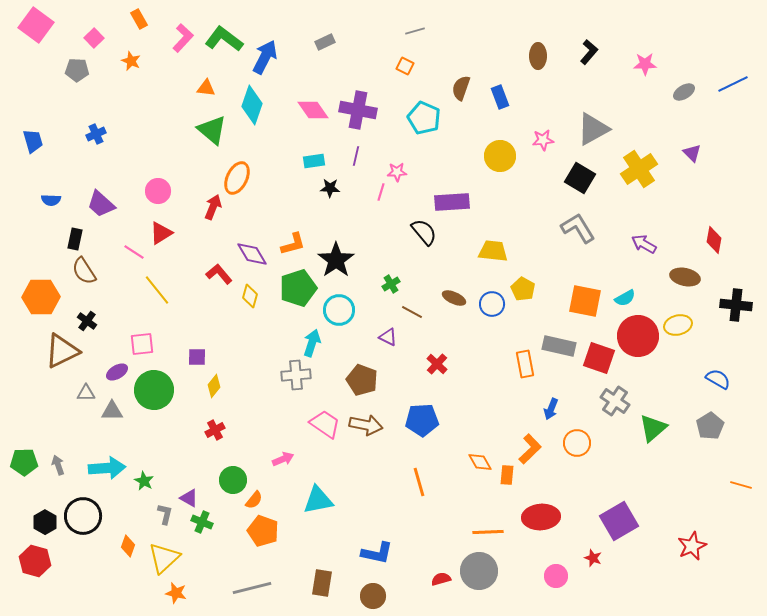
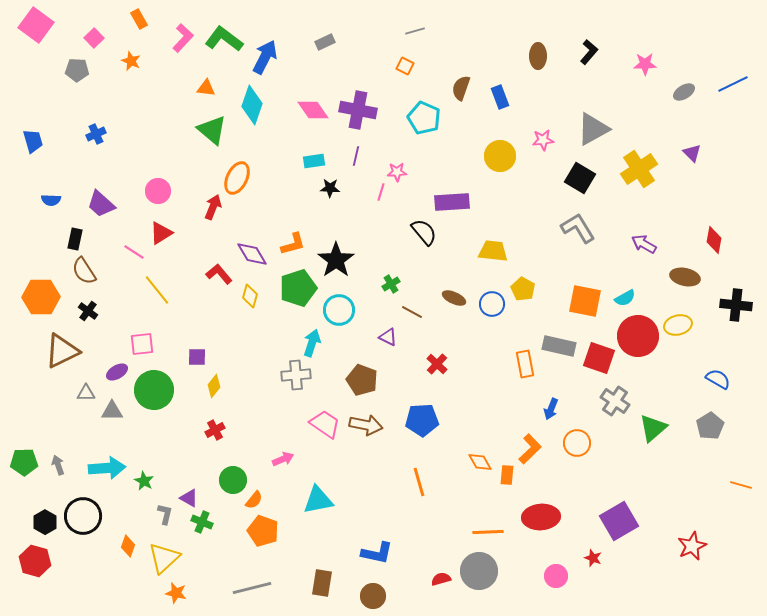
black cross at (87, 321): moved 1 px right, 10 px up
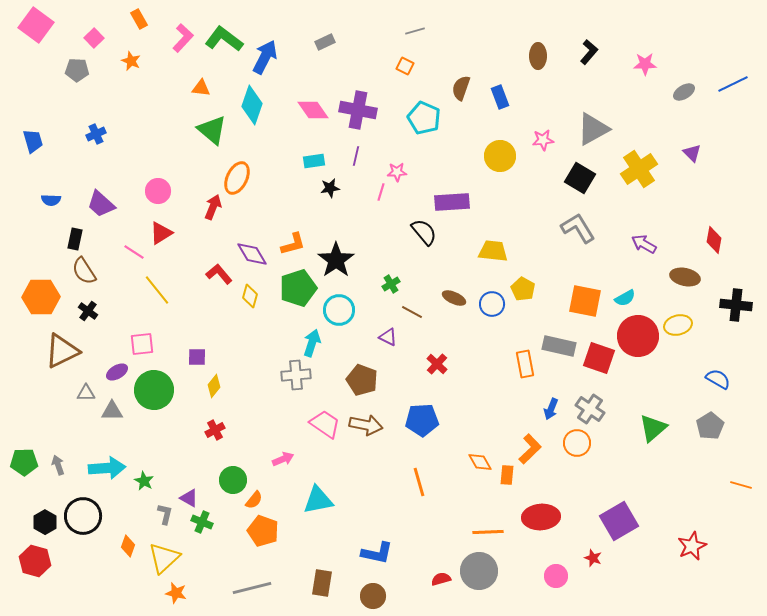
orange triangle at (206, 88): moved 5 px left
black star at (330, 188): rotated 12 degrees counterclockwise
gray cross at (615, 401): moved 25 px left, 8 px down
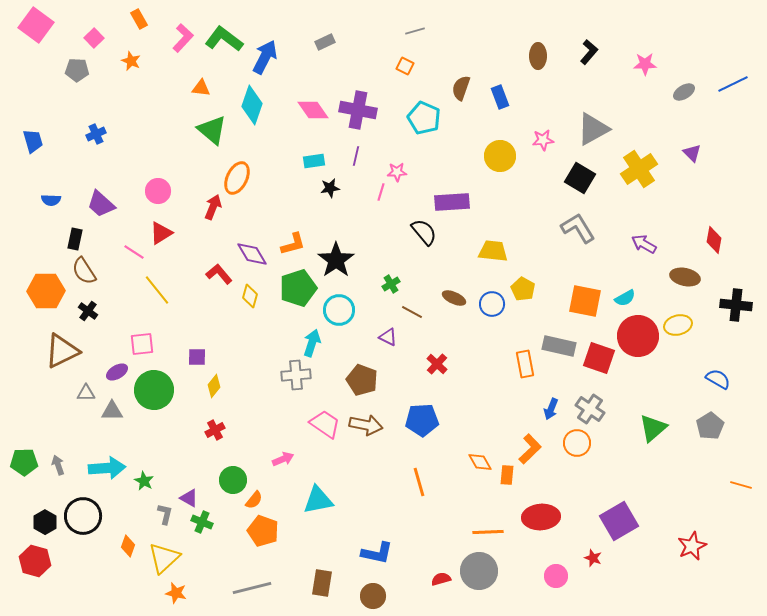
orange hexagon at (41, 297): moved 5 px right, 6 px up
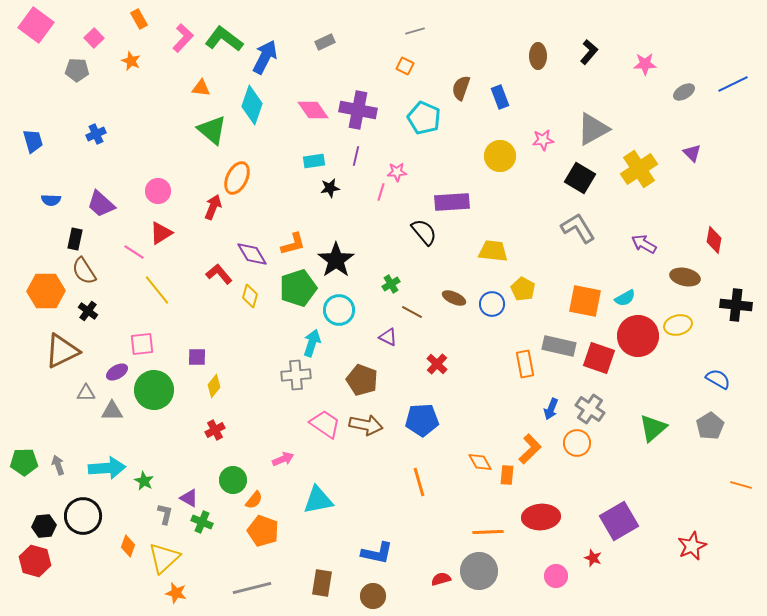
black hexagon at (45, 522): moved 1 px left, 4 px down; rotated 25 degrees clockwise
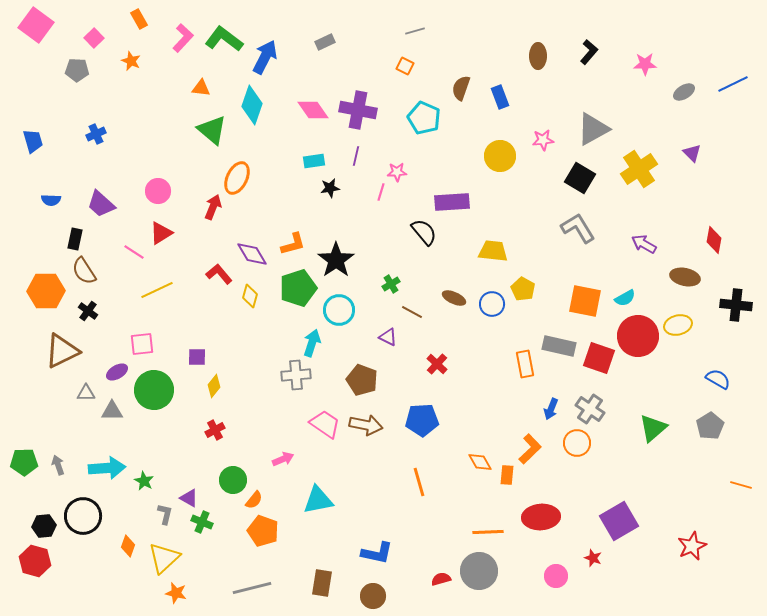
yellow line at (157, 290): rotated 76 degrees counterclockwise
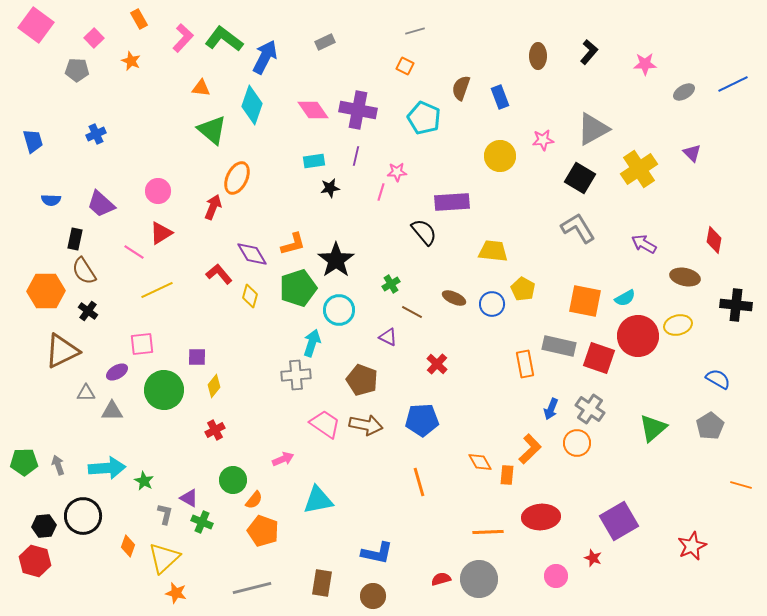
green circle at (154, 390): moved 10 px right
gray circle at (479, 571): moved 8 px down
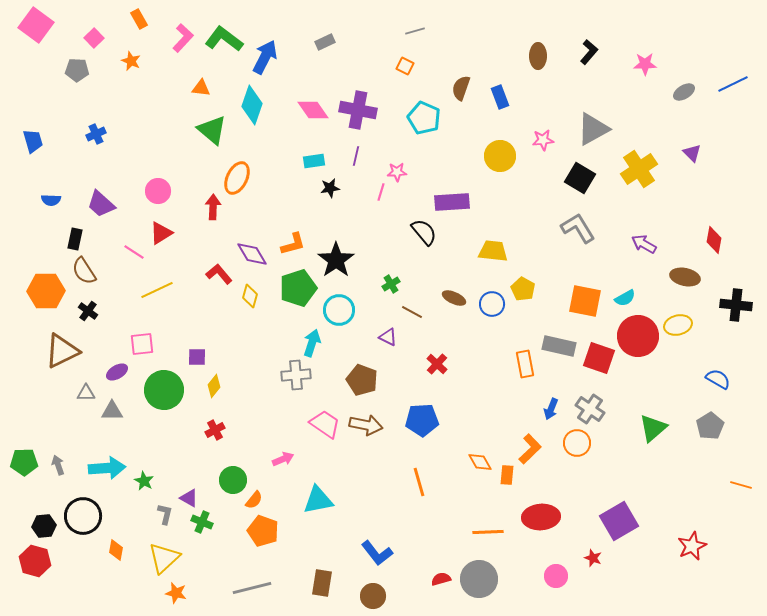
red arrow at (213, 207): rotated 20 degrees counterclockwise
orange diamond at (128, 546): moved 12 px left, 4 px down; rotated 10 degrees counterclockwise
blue L-shape at (377, 553): rotated 40 degrees clockwise
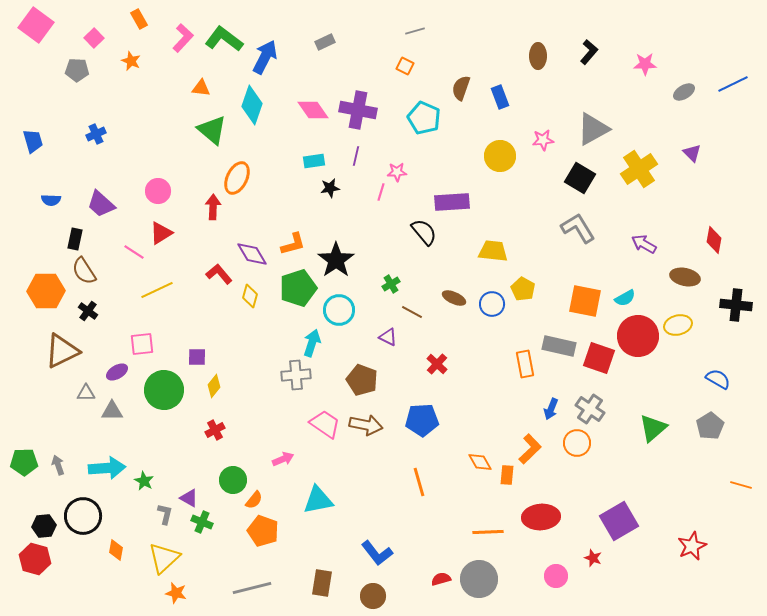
red hexagon at (35, 561): moved 2 px up
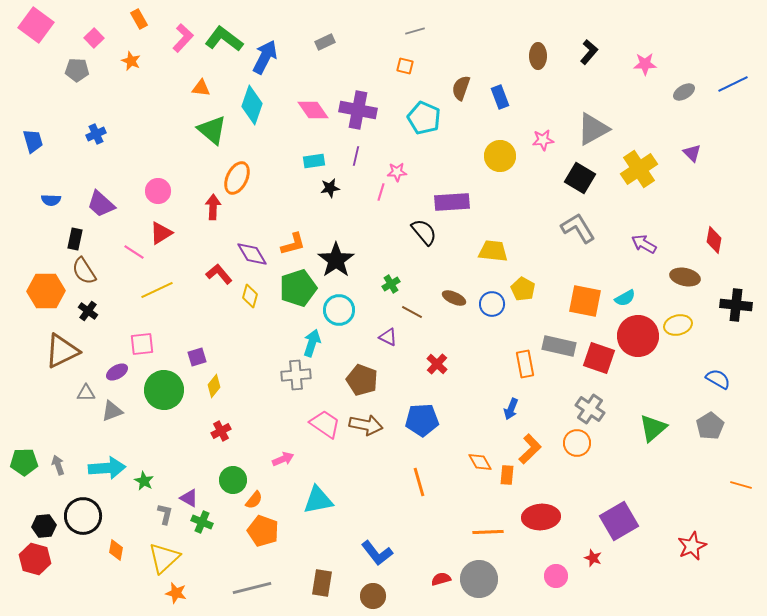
orange square at (405, 66): rotated 12 degrees counterclockwise
purple square at (197, 357): rotated 18 degrees counterclockwise
blue arrow at (551, 409): moved 40 px left
gray triangle at (112, 411): rotated 20 degrees counterclockwise
red cross at (215, 430): moved 6 px right, 1 px down
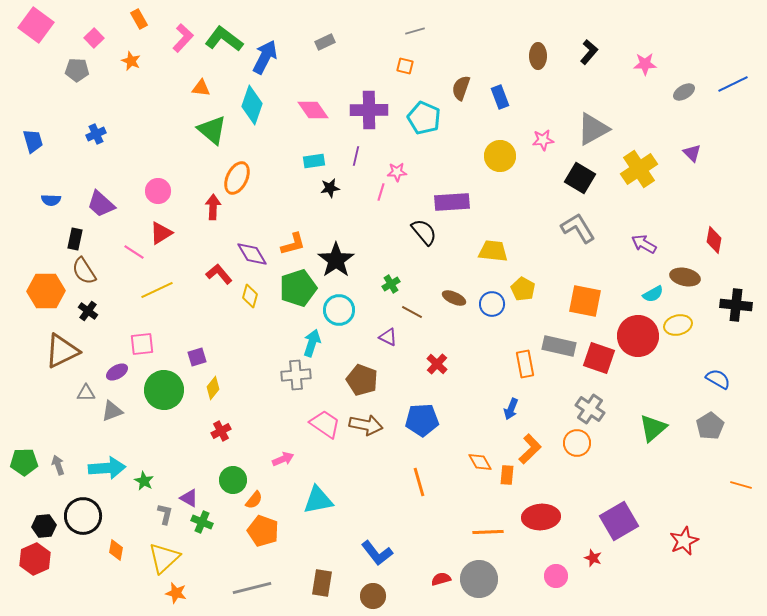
purple cross at (358, 110): moved 11 px right; rotated 12 degrees counterclockwise
cyan semicircle at (625, 298): moved 28 px right, 4 px up
yellow diamond at (214, 386): moved 1 px left, 2 px down
red star at (692, 546): moved 8 px left, 5 px up
red hexagon at (35, 559): rotated 20 degrees clockwise
